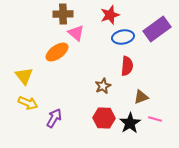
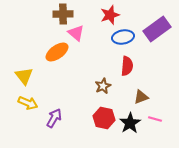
red hexagon: rotated 10 degrees clockwise
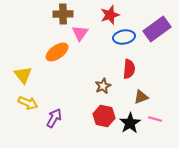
pink triangle: moved 4 px right; rotated 24 degrees clockwise
blue ellipse: moved 1 px right
red semicircle: moved 2 px right, 3 px down
yellow triangle: moved 1 px left, 1 px up
red hexagon: moved 2 px up
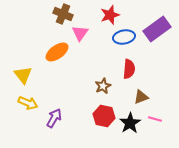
brown cross: rotated 24 degrees clockwise
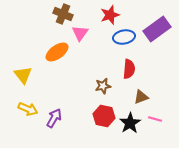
brown star: rotated 14 degrees clockwise
yellow arrow: moved 6 px down
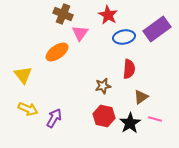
red star: moved 2 px left; rotated 24 degrees counterclockwise
brown triangle: rotated 14 degrees counterclockwise
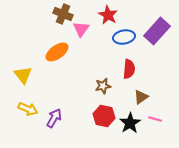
purple rectangle: moved 2 px down; rotated 12 degrees counterclockwise
pink triangle: moved 1 px right, 4 px up
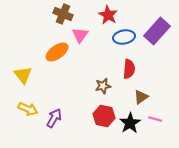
pink triangle: moved 1 px left, 6 px down
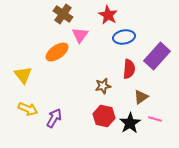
brown cross: rotated 12 degrees clockwise
purple rectangle: moved 25 px down
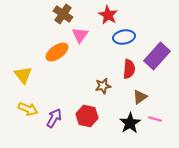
brown triangle: moved 1 px left
red hexagon: moved 17 px left
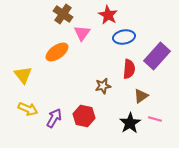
pink triangle: moved 2 px right, 2 px up
brown triangle: moved 1 px right, 1 px up
red hexagon: moved 3 px left
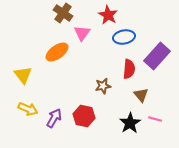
brown cross: moved 1 px up
brown triangle: moved 1 px up; rotated 35 degrees counterclockwise
